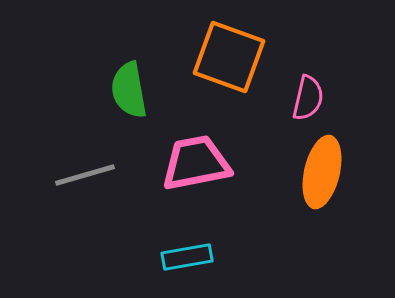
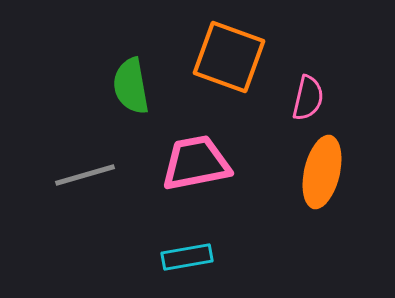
green semicircle: moved 2 px right, 4 px up
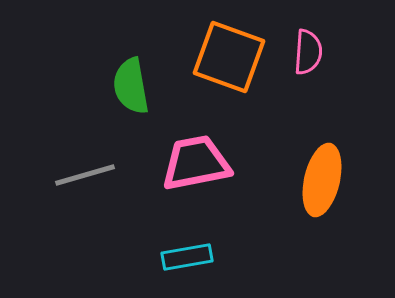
pink semicircle: moved 46 px up; rotated 9 degrees counterclockwise
orange ellipse: moved 8 px down
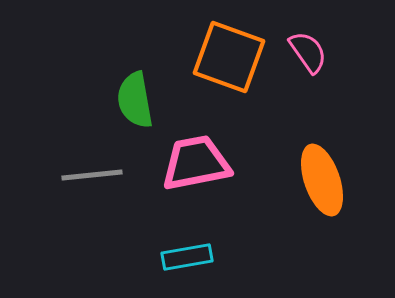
pink semicircle: rotated 39 degrees counterclockwise
green semicircle: moved 4 px right, 14 px down
gray line: moved 7 px right; rotated 10 degrees clockwise
orange ellipse: rotated 32 degrees counterclockwise
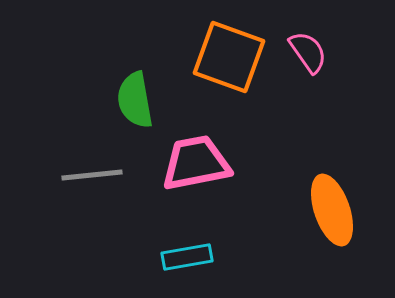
orange ellipse: moved 10 px right, 30 px down
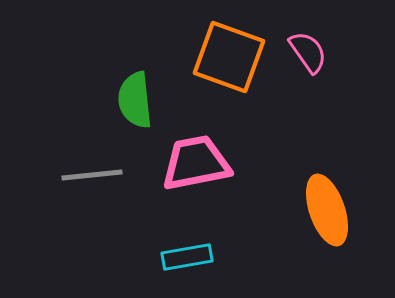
green semicircle: rotated 4 degrees clockwise
orange ellipse: moved 5 px left
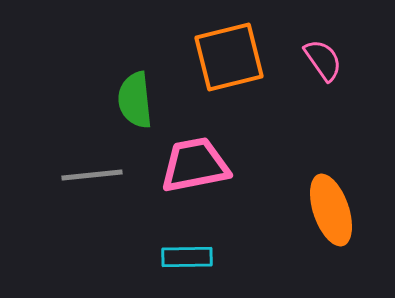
pink semicircle: moved 15 px right, 8 px down
orange square: rotated 34 degrees counterclockwise
pink trapezoid: moved 1 px left, 2 px down
orange ellipse: moved 4 px right
cyan rectangle: rotated 9 degrees clockwise
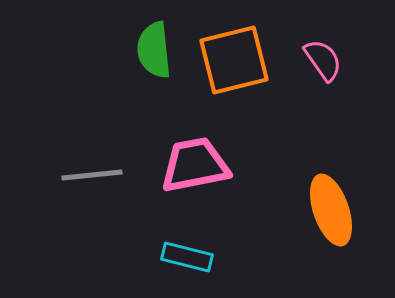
orange square: moved 5 px right, 3 px down
green semicircle: moved 19 px right, 50 px up
cyan rectangle: rotated 15 degrees clockwise
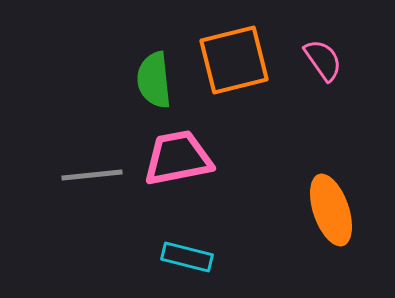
green semicircle: moved 30 px down
pink trapezoid: moved 17 px left, 7 px up
